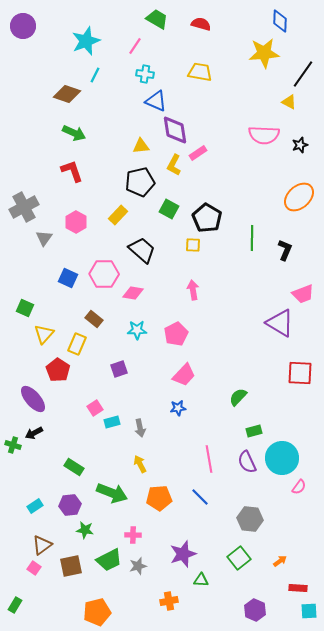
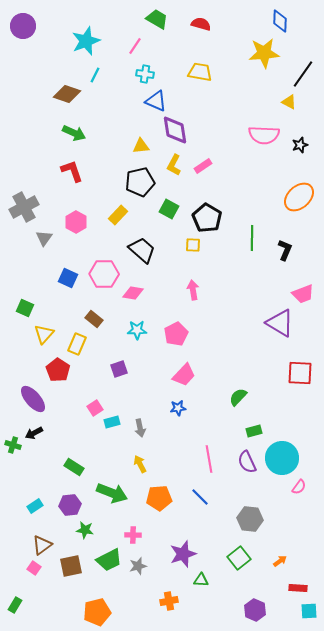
pink rectangle at (198, 153): moved 5 px right, 13 px down
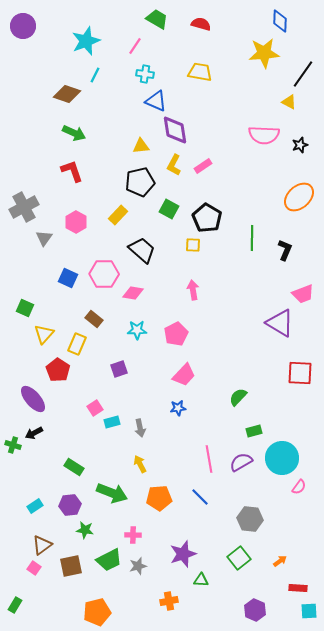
purple semicircle at (247, 462): moved 6 px left; rotated 85 degrees clockwise
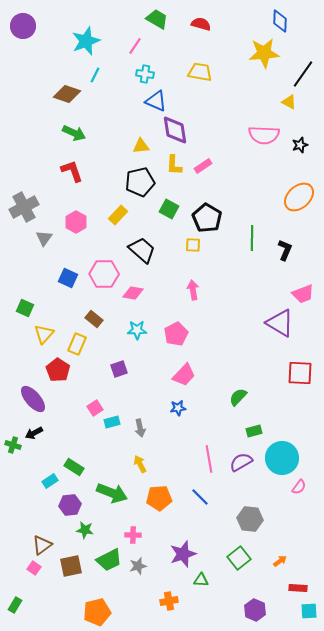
yellow L-shape at (174, 165): rotated 25 degrees counterclockwise
cyan rectangle at (35, 506): moved 15 px right, 25 px up
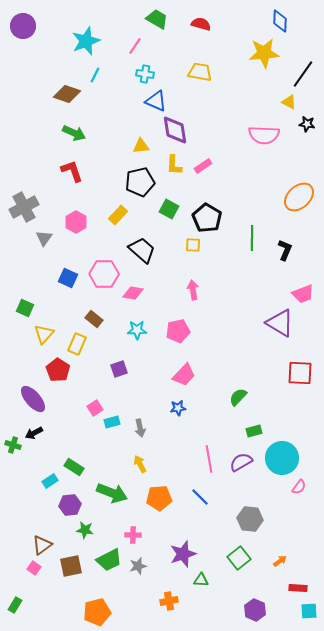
black star at (300, 145): moved 7 px right, 21 px up; rotated 28 degrees clockwise
pink pentagon at (176, 334): moved 2 px right, 3 px up; rotated 15 degrees clockwise
